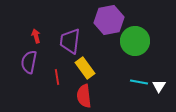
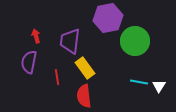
purple hexagon: moved 1 px left, 2 px up
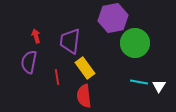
purple hexagon: moved 5 px right
green circle: moved 2 px down
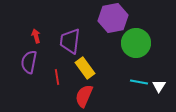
green circle: moved 1 px right
red semicircle: rotated 30 degrees clockwise
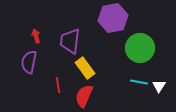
green circle: moved 4 px right, 5 px down
red line: moved 1 px right, 8 px down
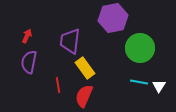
red arrow: moved 9 px left; rotated 40 degrees clockwise
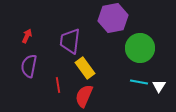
purple semicircle: moved 4 px down
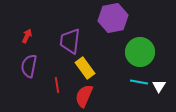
green circle: moved 4 px down
red line: moved 1 px left
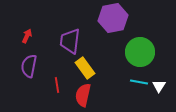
red semicircle: moved 1 px left, 1 px up; rotated 10 degrees counterclockwise
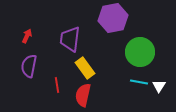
purple trapezoid: moved 2 px up
